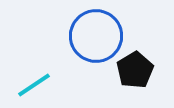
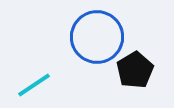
blue circle: moved 1 px right, 1 px down
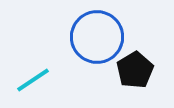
cyan line: moved 1 px left, 5 px up
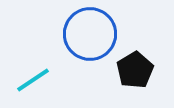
blue circle: moved 7 px left, 3 px up
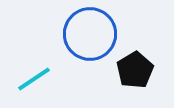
cyan line: moved 1 px right, 1 px up
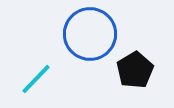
cyan line: moved 2 px right; rotated 12 degrees counterclockwise
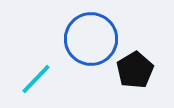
blue circle: moved 1 px right, 5 px down
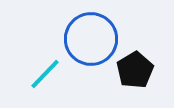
cyan line: moved 9 px right, 5 px up
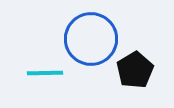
cyan line: moved 1 px up; rotated 45 degrees clockwise
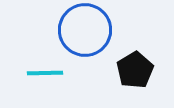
blue circle: moved 6 px left, 9 px up
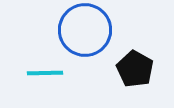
black pentagon: moved 1 px up; rotated 12 degrees counterclockwise
